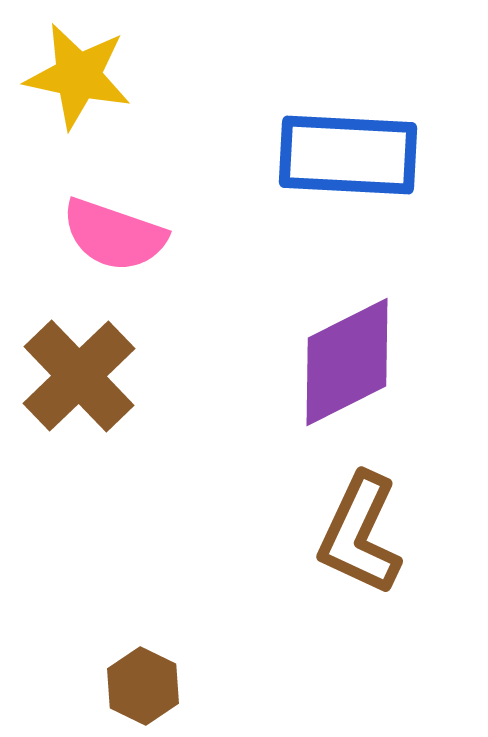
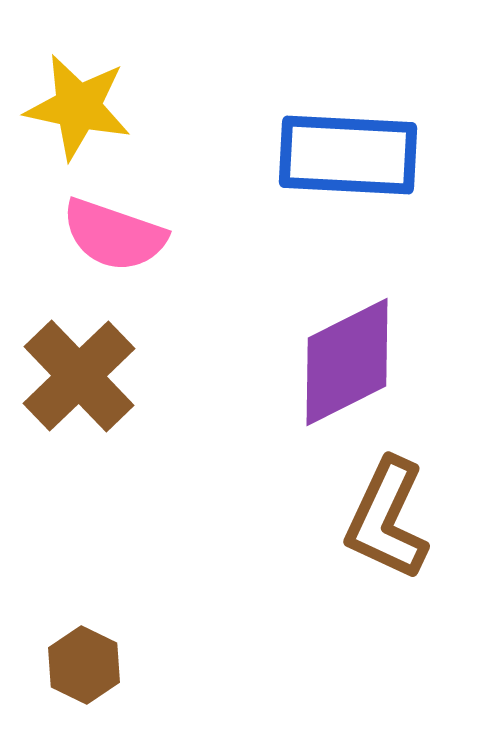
yellow star: moved 31 px down
brown L-shape: moved 27 px right, 15 px up
brown hexagon: moved 59 px left, 21 px up
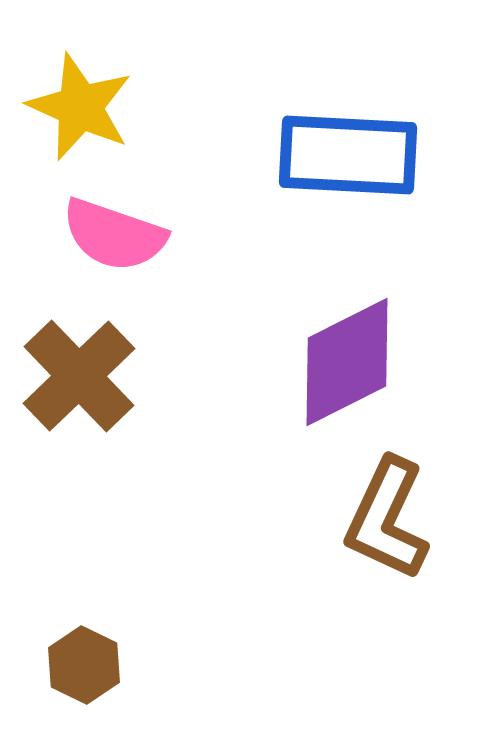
yellow star: moved 2 px right; rotated 12 degrees clockwise
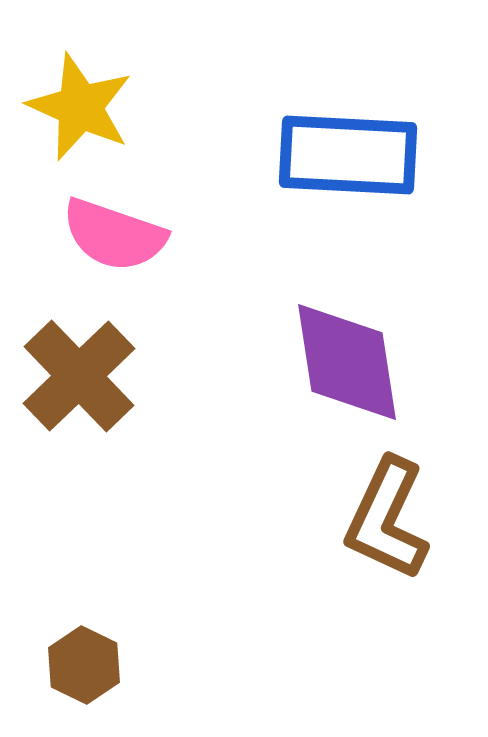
purple diamond: rotated 72 degrees counterclockwise
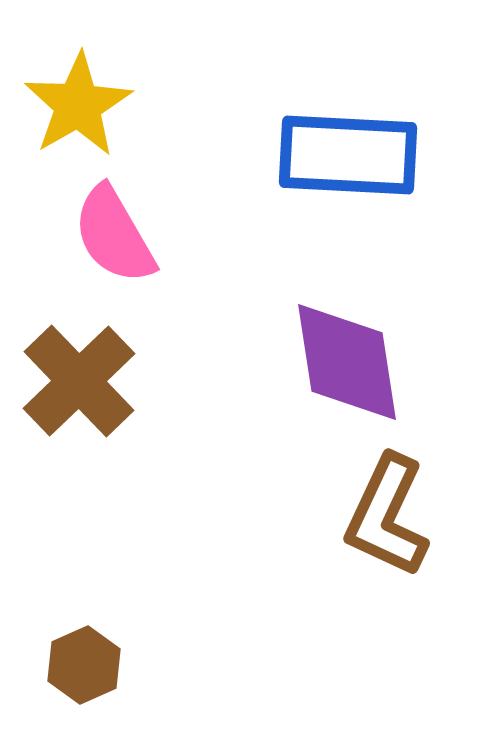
yellow star: moved 2 px left, 2 px up; rotated 18 degrees clockwise
pink semicircle: rotated 41 degrees clockwise
brown cross: moved 5 px down
brown L-shape: moved 3 px up
brown hexagon: rotated 10 degrees clockwise
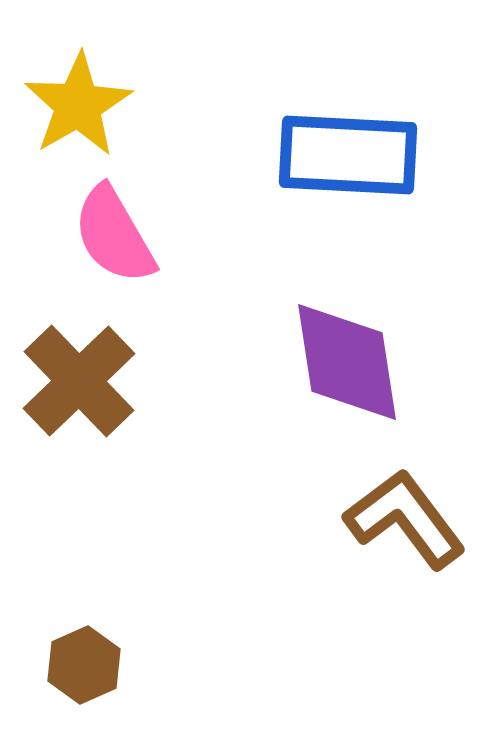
brown L-shape: moved 18 px right, 3 px down; rotated 118 degrees clockwise
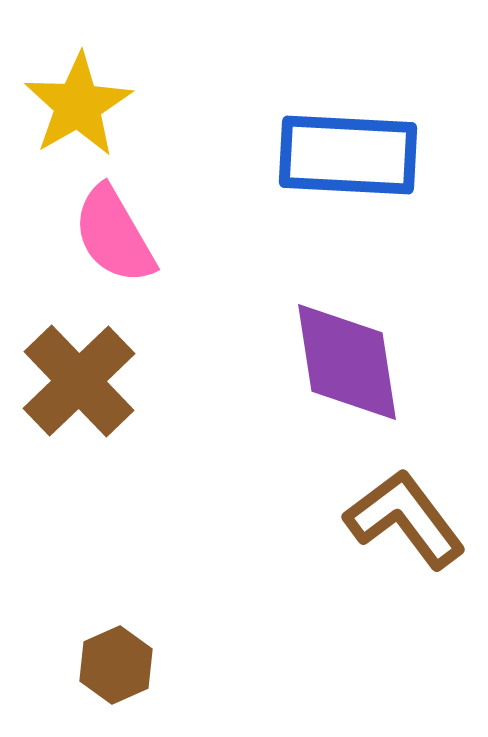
brown hexagon: moved 32 px right
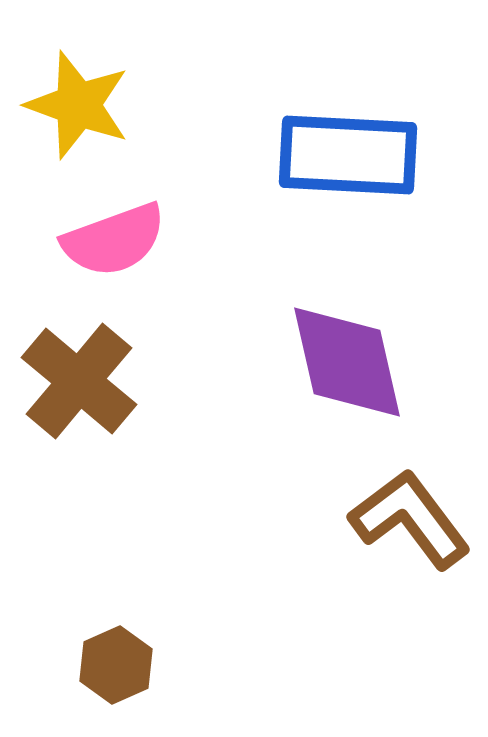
yellow star: rotated 22 degrees counterclockwise
pink semicircle: moved 5 px down; rotated 80 degrees counterclockwise
purple diamond: rotated 4 degrees counterclockwise
brown cross: rotated 6 degrees counterclockwise
brown L-shape: moved 5 px right
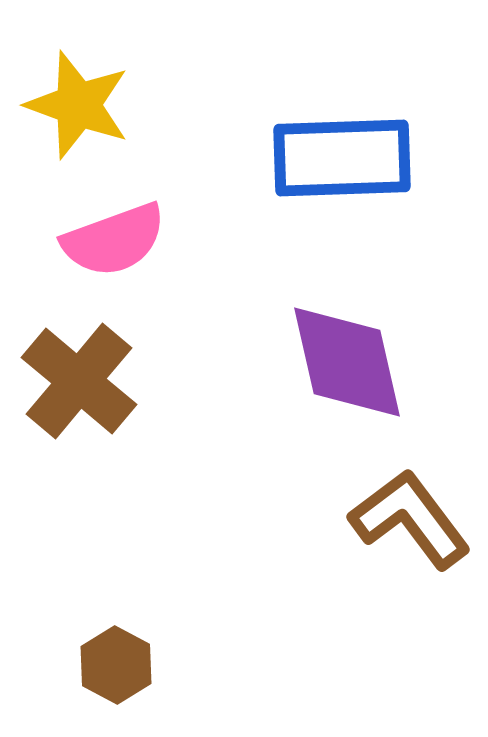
blue rectangle: moved 6 px left, 3 px down; rotated 5 degrees counterclockwise
brown hexagon: rotated 8 degrees counterclockwise
